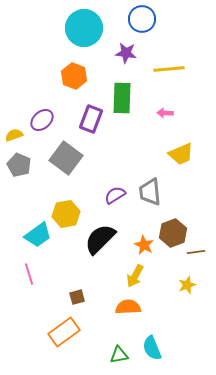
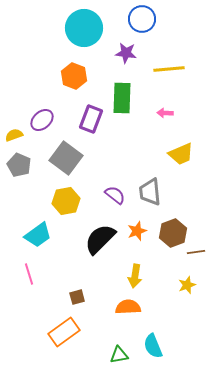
purple semicircle: rotated 70 degrees clockwise
yellow hexagon: moved 13 px up
orange star: moved 7 px left, 14 px up; rotated 24 degrees clockwise
yellow arrow: rotated 20 degrees counterclockwise
cyan semicircle: moved 1 px right, 2 px up
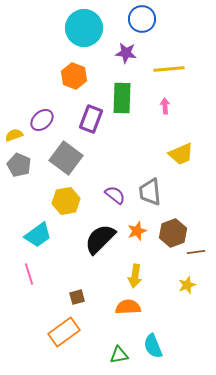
pink arrow: moved 7 px up; rotated 84 degrees clockwise
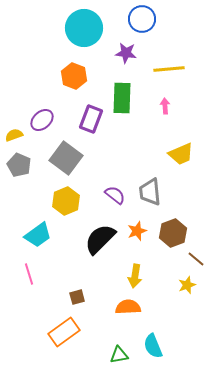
yellow hexagon: rotated 12 degrees counterclockwise
brown line: moved 7 px down; rotated 48 degrees clockwise
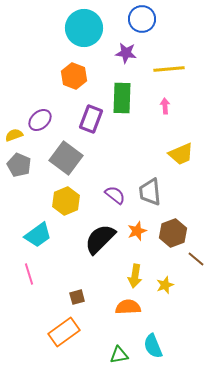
purple ellipse: moved 2 px left
yellow star: moved 22 px left
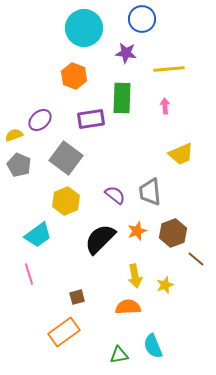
purple rectangle: rotated 60 degrees clockwise
yellow arrow: rotated 20 degrees counterclockwise
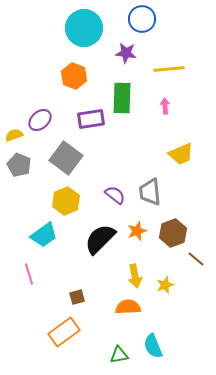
cyan trapezoid: moved 6 px right
